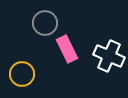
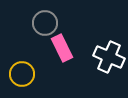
pink rectangle: moved 5 px left, 1 px up
white cross: moved 1 px down
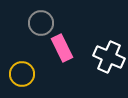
gray circle: moved 4 px left
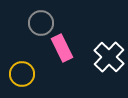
white cross: rotated 20 degrees clockwise
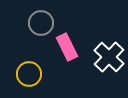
pink rectangle: moved 5 px right, 1 px up
yellow circle: moved 7 px right
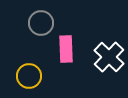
pink rectangle: moved 1 px left, 2 px down; rotated 24 degrees clockwise
yellow circle: moved 2 px down
